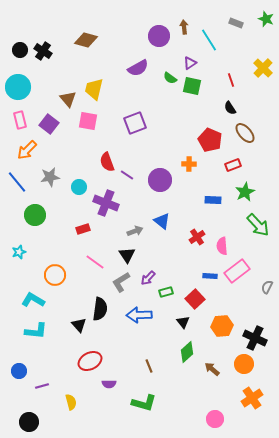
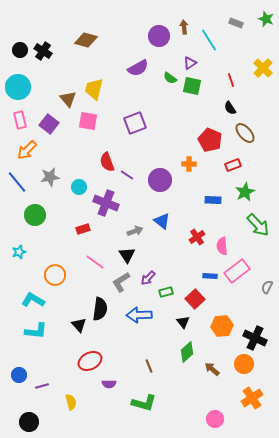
blue circle at (19, 371): moved 4 px down
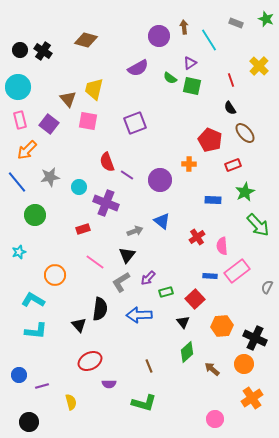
yellow cross at (263, 68): moved 4 px left, 2 px up
black triangle at (127, 255): rotated 12 degrees clockwise
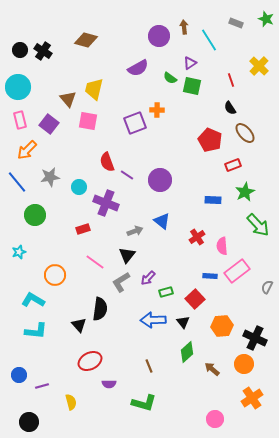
orange cross at (189, 164): moved 32 px left, 54 px up
blue arrow at (139, 315): moved 14 px right, 5 px down
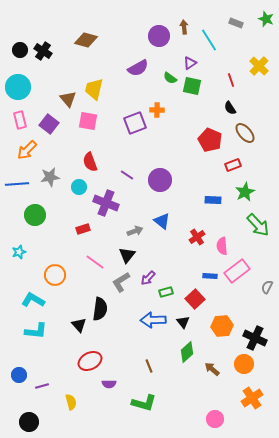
red semicircle at (107, 162): moved 17 px left
blue line at (17, 182): moved 2 px down; rotated 55 degrees counterclockwise
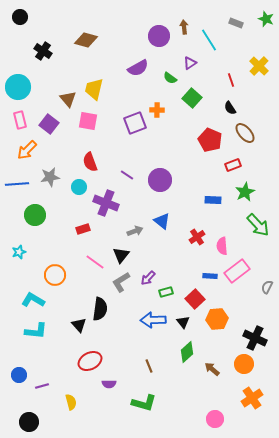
black circle at (20, 50): moved 33 px up
green square at (192, 86): moved 12 px down; rotated 30 degrees clockwise
black triangle at (127, 255): moved 6 px left
orange hexagon at (222, 326): moved 5 px left, 7 px up
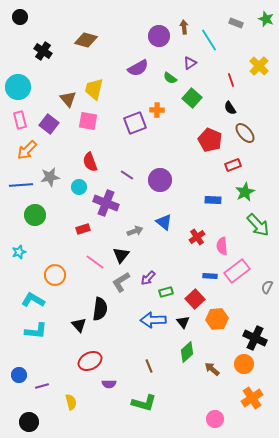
blue line at (17, 184): moved 4 px right, 1 px down
blue triangle at (162, 221): moved 2 px right, 1 px down
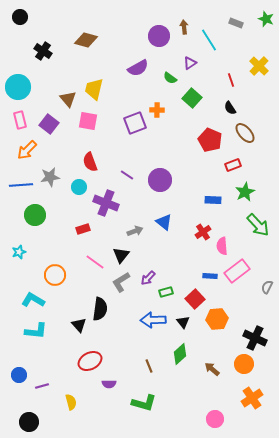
red cross at (197, 237): moved 6 px right, 5 px up
green diamond at (187, 352): moved 7 px left, 2 px down
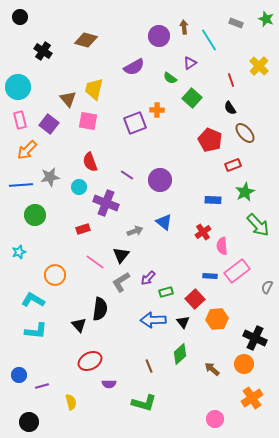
purple semicircle at (138, 68): moved 4 px left, 1 px up
